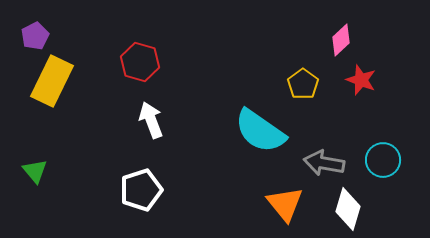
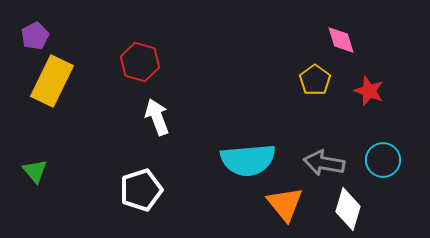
pink diamond: rotated 64 degrees counterclockwise
red star: moved 8 px right, 11 px down
yellow pentagon: moved 12 px right, 4 px up
white arrow: moved 6 px right, 3 px up
cyan semicircle: moved 12 px left, 29 px down; rotated 40 degrees counterclockwise
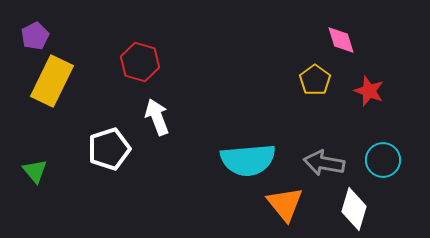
white pentagon: moved 32 px left, 41 px up
white diamond: moved 6 px right
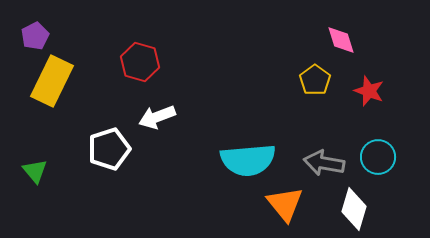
white arrow: rotated 90 degrees counterclockwise
cyan circle: moved 5 px left, 3 px up
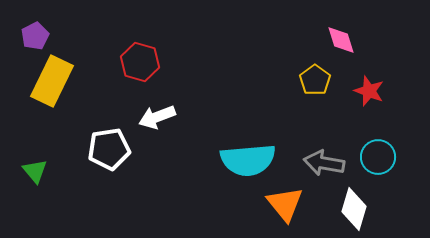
white pentagon: rotated 9 degrees clockwise
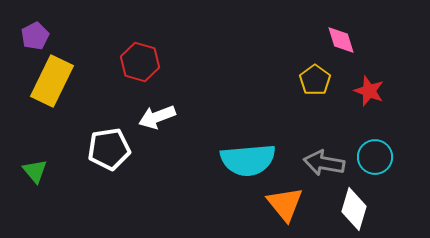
cyan circle: moved 3 px left
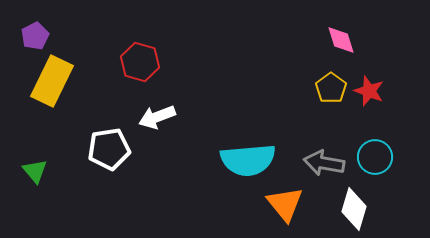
yellow pentagon: moved 16 px right, 8 px down
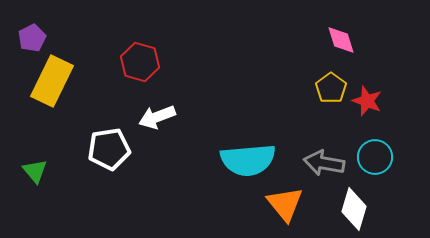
purple pentagon: moved 3 px left, 2 px down
red star: moved 2 px left, 10 px down
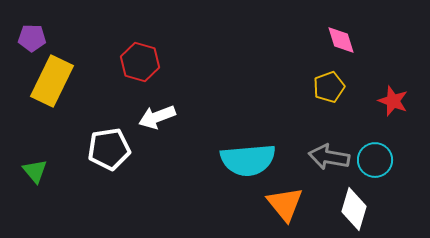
purple pentagon: rotated 28 degrees clockwise
yellow pentagon: moved 2 px left, 1 px up; rotated 16 degrees clockwise
red star: moved 26 px right
cyan circle: moved 3 px down
gray arrow: moved 5 px right, 6 px up
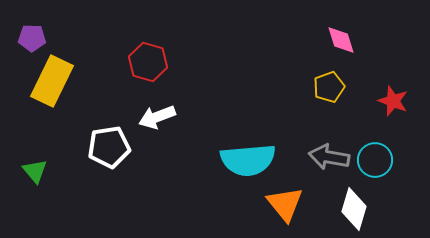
red hexagon: moved 8 px right
white pentagon: moved 2 px up
